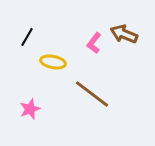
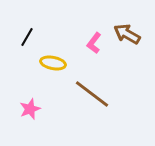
brown arrow: moved 3 px right; rotated 8 degrees clockwise
yellow ellipse: moved 1 px down
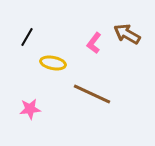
brown line: rotated 12 degrees counterclockwise
pink star: rotated 15 degrees clockwise
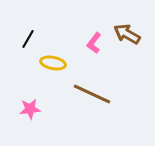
black line: moved 1 px right, 2 px down
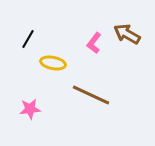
brown line: moved 1 px left, 1 px down
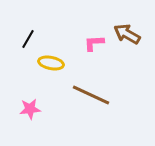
pink L-shape: rotated 50 degrees clockwise
yellow ellipse: moved 2 px left
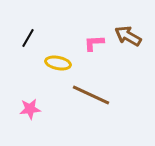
brown arrow: moved 1 px right, 2 px down
black line: moved 1 px up
yellow ellipse: moved 7 px right
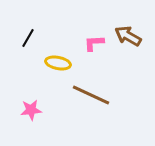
pink star: moved 1 px right, 1 px down
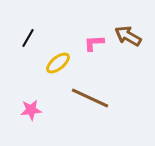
yellow ellipse: rotated 50 degrees counterclockwise
brown line: moved 1 px left, 3 px down
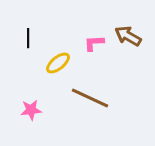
black line: rotated 30 degrees counterclockwise
